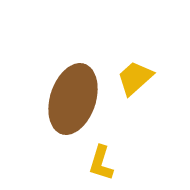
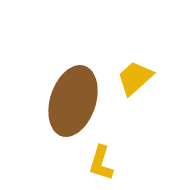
brown ellipse: moved 2 px down
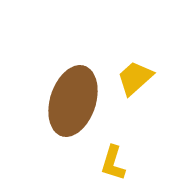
yellow L-shape: moved 12 px right
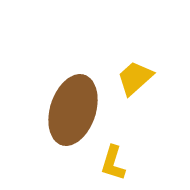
brown ellipse: moved 9 px down
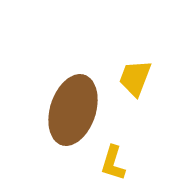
yellow trapezoid: rotated 27 degrees counterclockwise
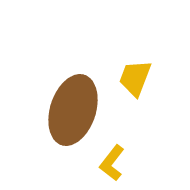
yellow L-shape: moved 1 px left; rotated 21 degrees clockwise
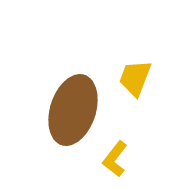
yellow L-shape: moved 3 px right, 4 px up
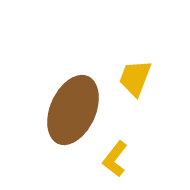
brown ellipse: rotated 6 degrees clockwise
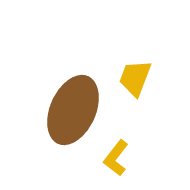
yellow L-shape: moved 1 px right, 1 px up
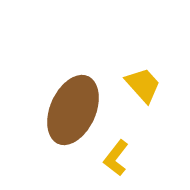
yellow trapezoid: moved 8 px right, 7 px down; rotated 117 degrees clockwise
